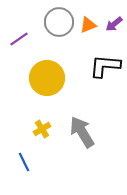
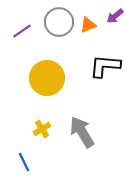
purple arrow: moved 1 px right, 8 px up
purple line: moved 3 px right, 8 px up
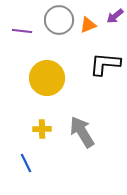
gray circle: moved 2 px up
purple line: rotated 42 degrees clockwise
black L-shape: moved 2 px up
yellow cross: rotated 30 degrees clockwise
blue line: moved 2 px right, 1 px down
